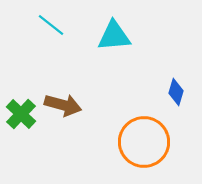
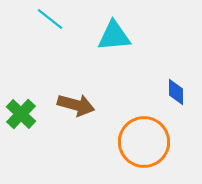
cyan line: moved 1 px left, 6 px up
blue diamond: rotated 16 degrees counterclockwise
brown arrow: moved 13 px right
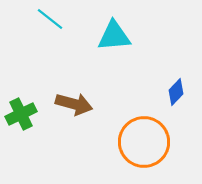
blue diamond: rotated 44 degrees clockwise
brown arrow: moved 2 px left, 1 px up
green cross: rotated 20 degrees clockwise
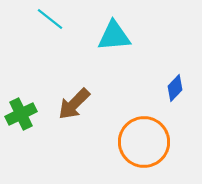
blue diamond: moved 1 px left, 4 px up
brown arrow: rotated 120 degrees clockwise
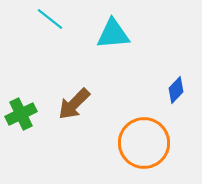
cyan triangle: moved 1 px left, 2 px up
blue diamond: moved 1 px right, 2 px down
orange circle: moved 1 px down
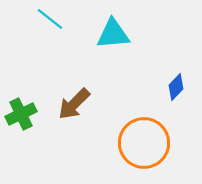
blue diamond: moved 3 px up
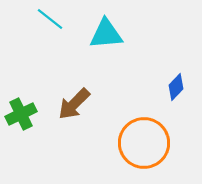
cyan triangle: moved 7 px left
